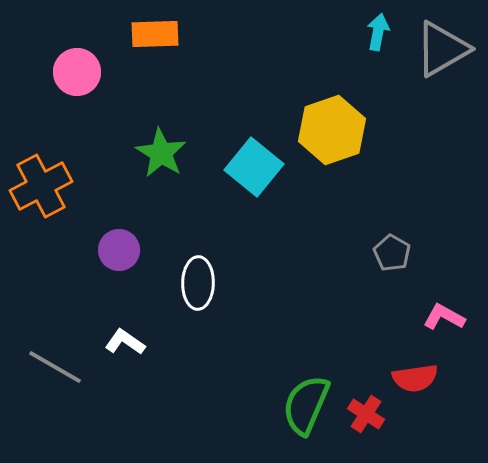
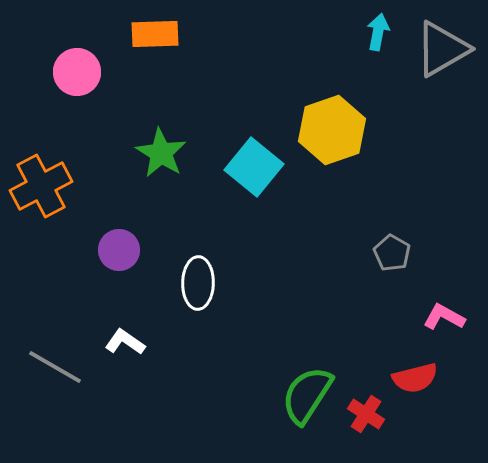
red semicircle: rotated 6 degrees counterclockwise
green semicircle: moved 1 px right, 10 px up; rotated 10 degrees clockwise
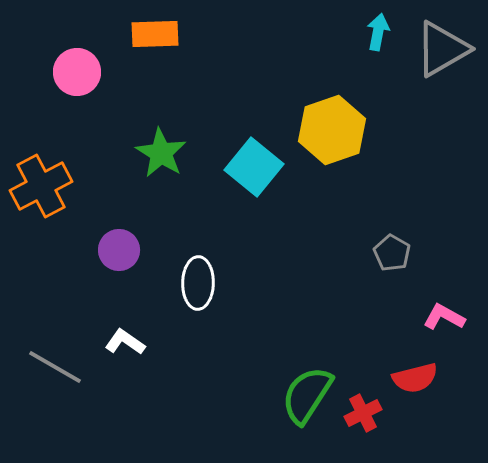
red cross: moved 3 px left, 1 px up; rotated 30 degrees clockwise
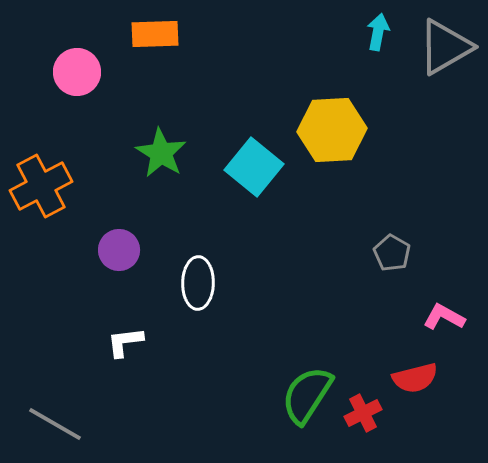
gray triangle: moved 3 px right, 2 px up
yellow hexagon: rotated 16 degrees clockwise
white L-shape: rotated 42 degrees counterclockwise
gray line: moved 57 px down
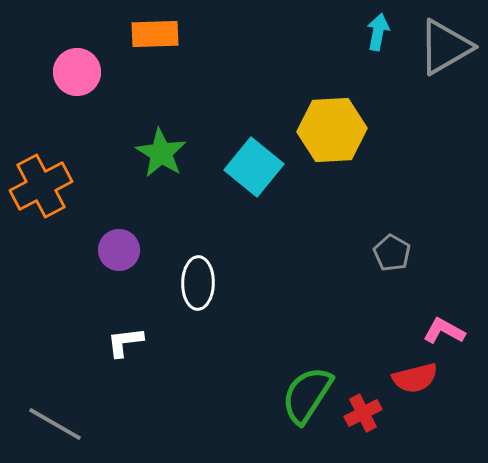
pink L-shape: moved 14 px down
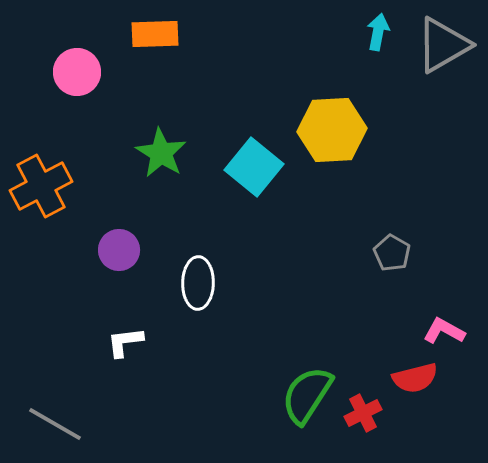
gray triangle: moved 2 px left, 2 px up
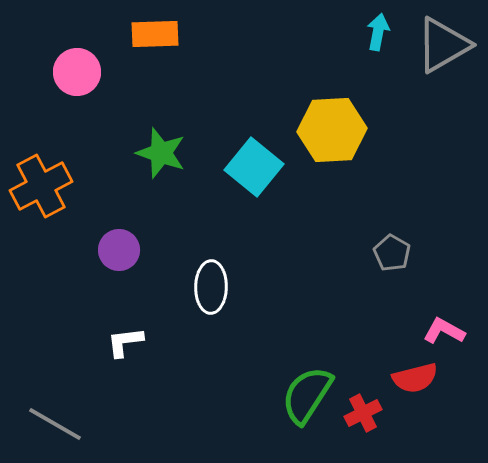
green star: rotated 12 degrees counterclockwise
white ellipse: moved 13 px right, 4 px down
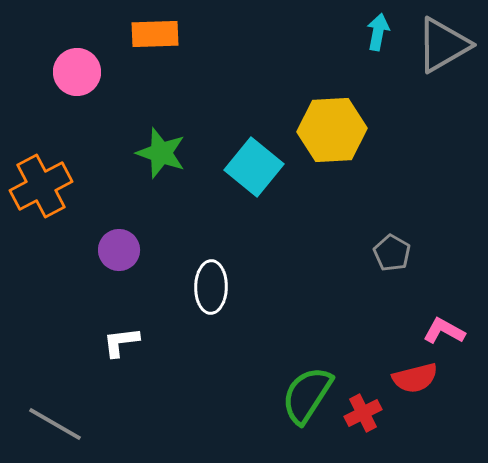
white L-shape: moved 4 px left
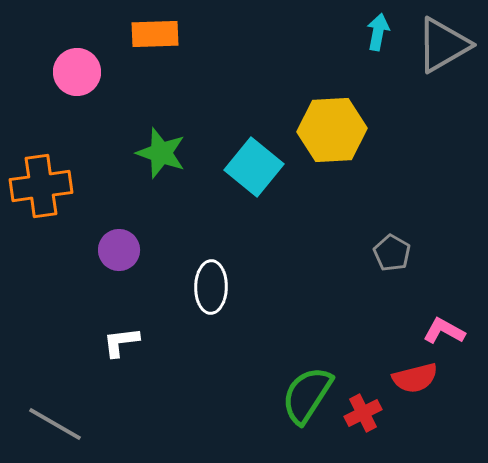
orange cross: rotated 20 degrees clockwise
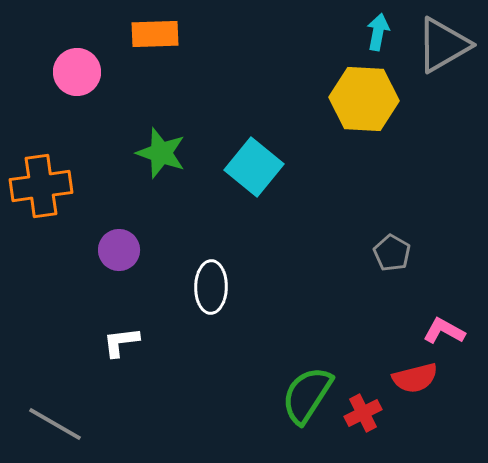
yellow hexagon: moved 32 px right, 31 px up; rotated 6 degrees clockwise
